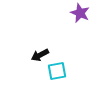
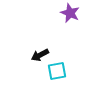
purple star: moved 10 px left
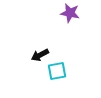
purple star: rotated 12 degrees counterclockwise
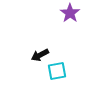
purple star: rotated 24 degrees clockwise
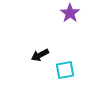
cyan square: moved 8 px right, 1 px up
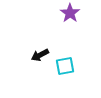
cyan square: moved 4 px up
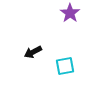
black arrow: moved 7 px left, 3 px up
